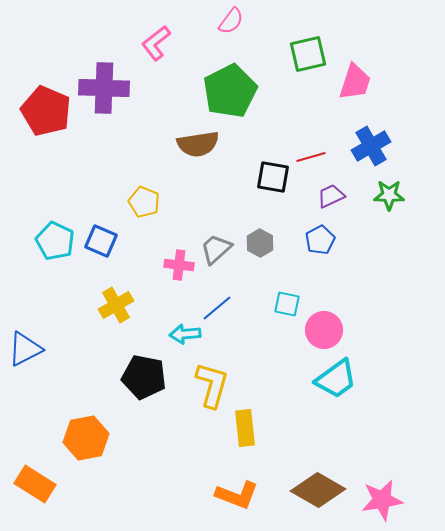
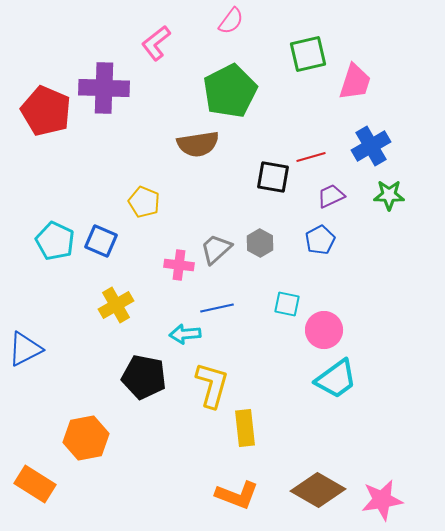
blue line: rotated 28 degrees clockwise
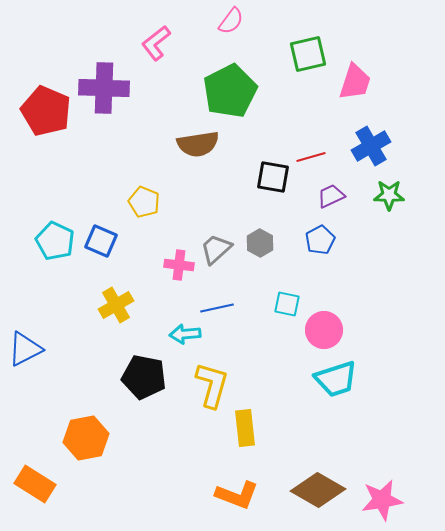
cyan trapezoid: rotated 18 degrees clockwise
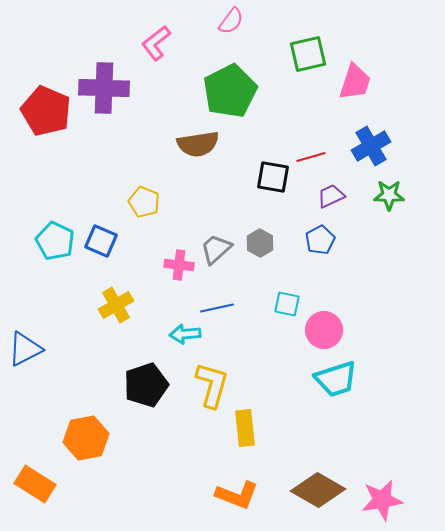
black pentagon: moved 2 px right, 8 px down; rotated 30 degrees counterclockwise
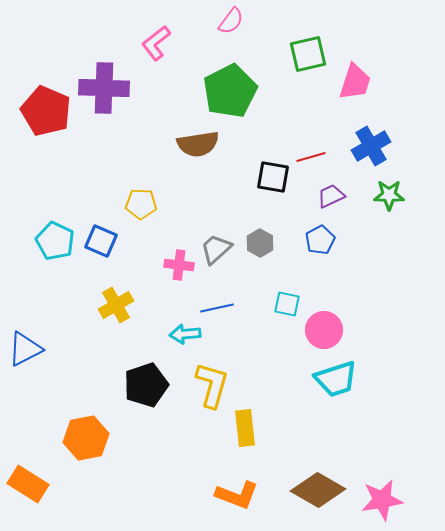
yellow pentagon: moved 3 px left, 2 px down; rotated 20 degrees counterclockwise
orange rectangle: moved 7 px left
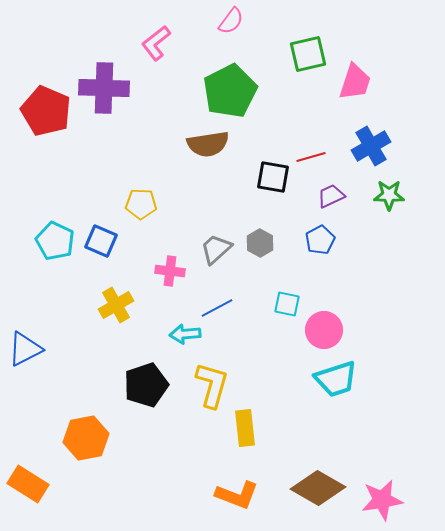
brown semicircle: moved 10 px right
pink cross: moved 9 px left, 6 px down
blue line: rotated 16 degrees counterclockwise
brown diamond: moved 2 px up
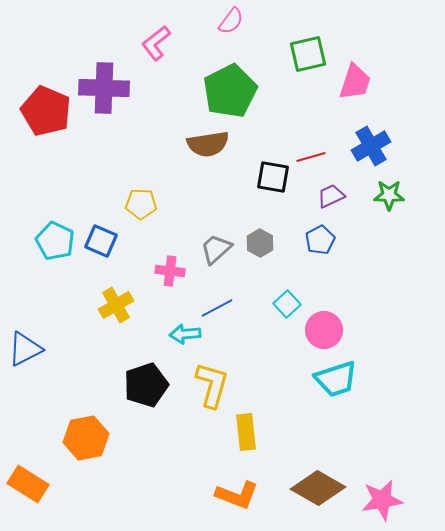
cyan square: rotated 36 degrees clockwise
yellow rectangle: moved 1 px right, 4 px down
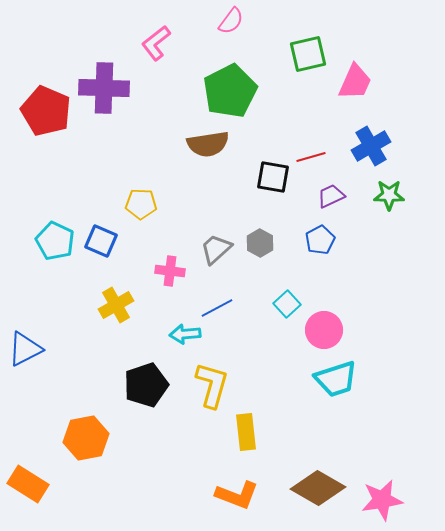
pink trapezoid: rotated 6 degrees clockwise
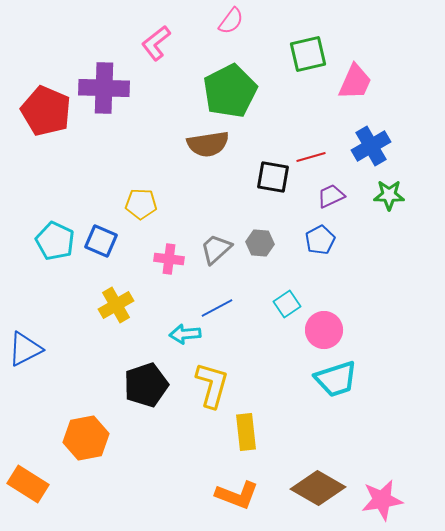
gray hexagon: rotated 24 degrees counterclockwise
pink cross: moved 1 px left, 12 px up
cyan square: rotated 8 degrees clockwise
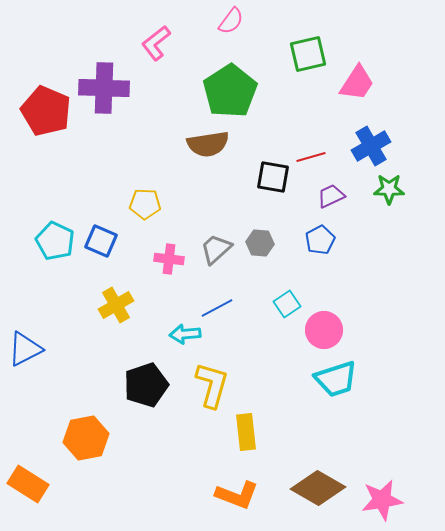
pink trapezoid: moved 2 px right, 1 px down; rotated 9 degrees clockwise
green pentagon: rotated 6 degrees counterclockwise
green star: moved 6 px up
yellow pentagon: moved 4 px right
